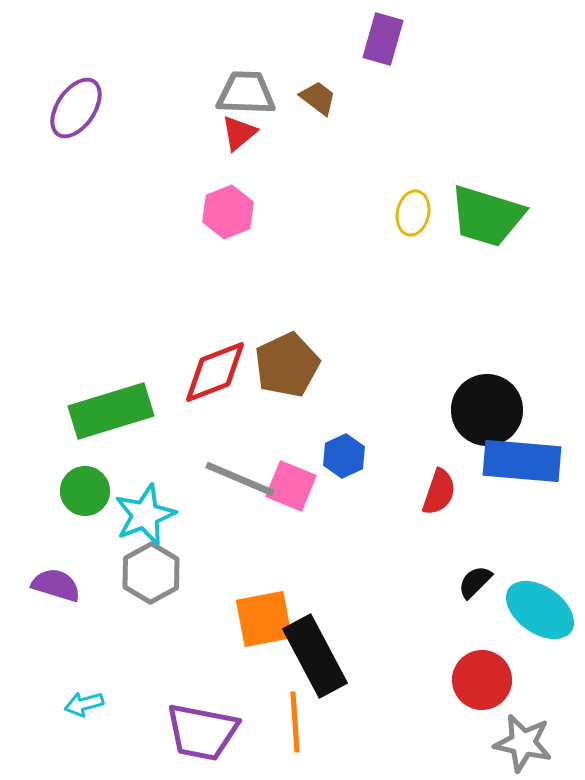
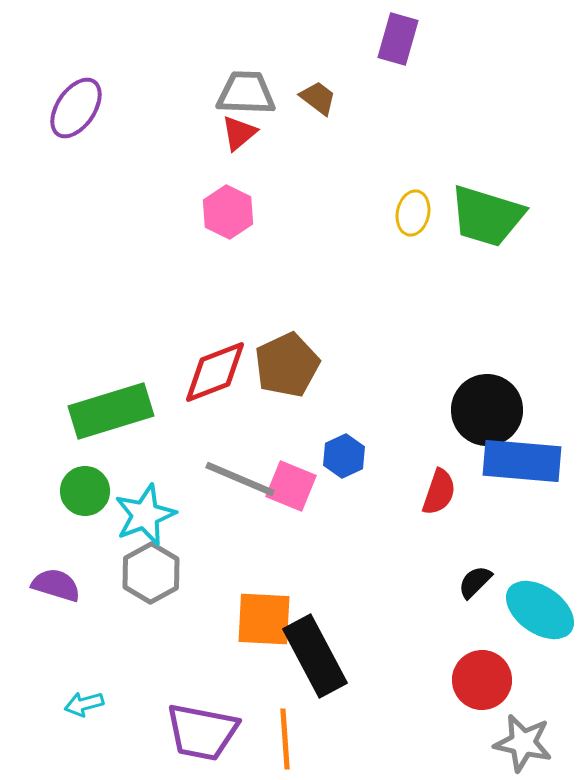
purple rectangle: moved 15 px right
pink hexagon: rotated 12 degrees counterclockwise
orange square: rotated 14 degrees clockwise
orange line: moved 10 px left, 17 px down
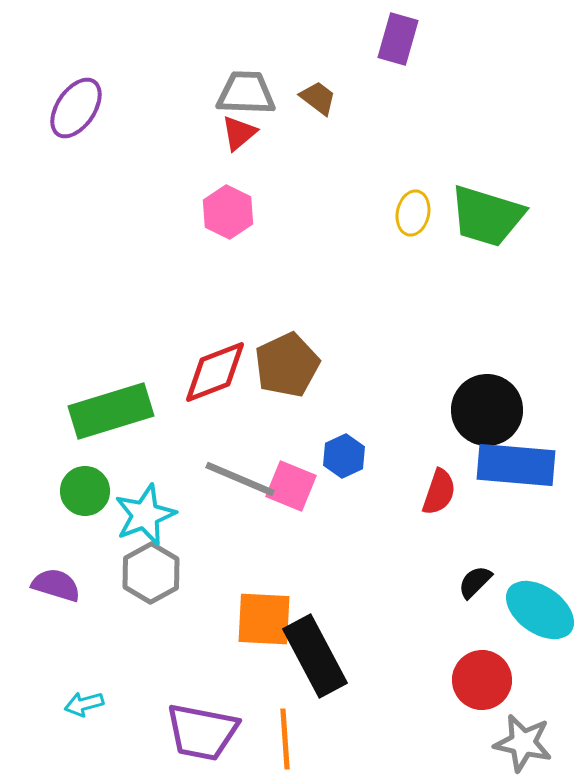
blue rectangle: moved 6 px left, 4 px down
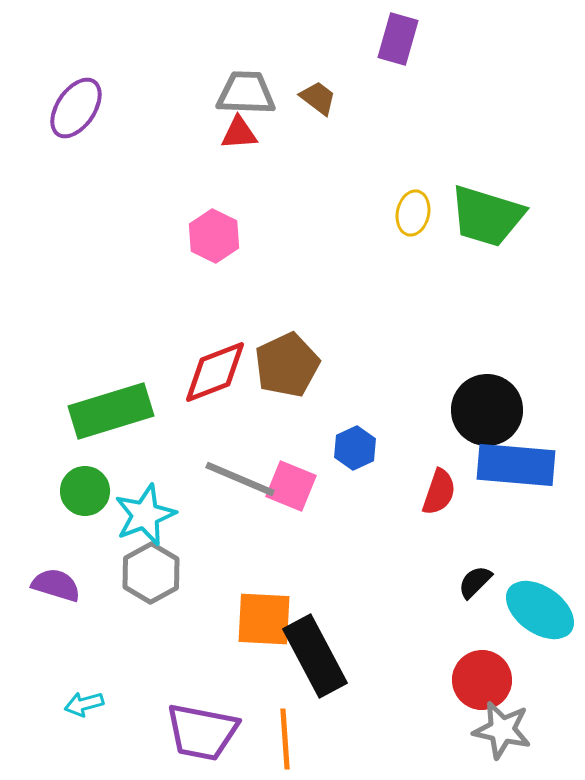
red triangle: rotated 36 degrees clockwise
pink hexagon: moved 14 px left, 24 px down
blue hexagon: moved 11 px right, 8 px up
gray star: moved 21 px left, 13 px up
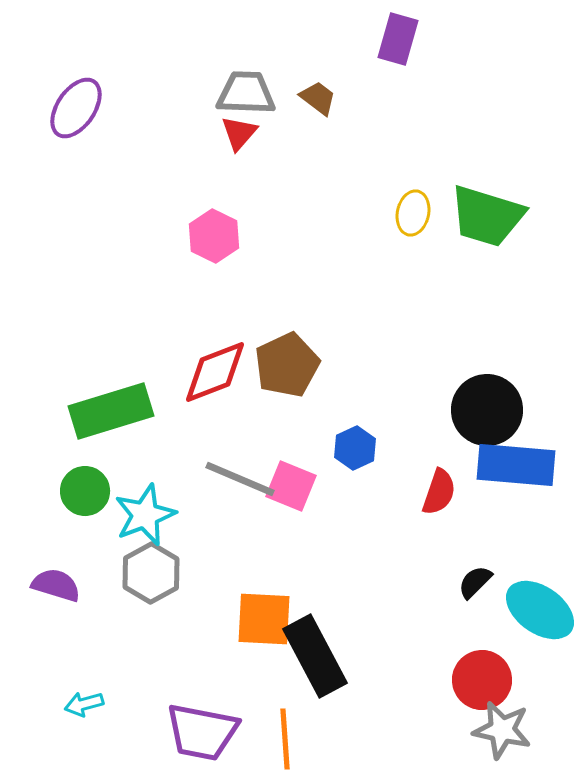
red triangle: rotated 45 degrees counterclockwise
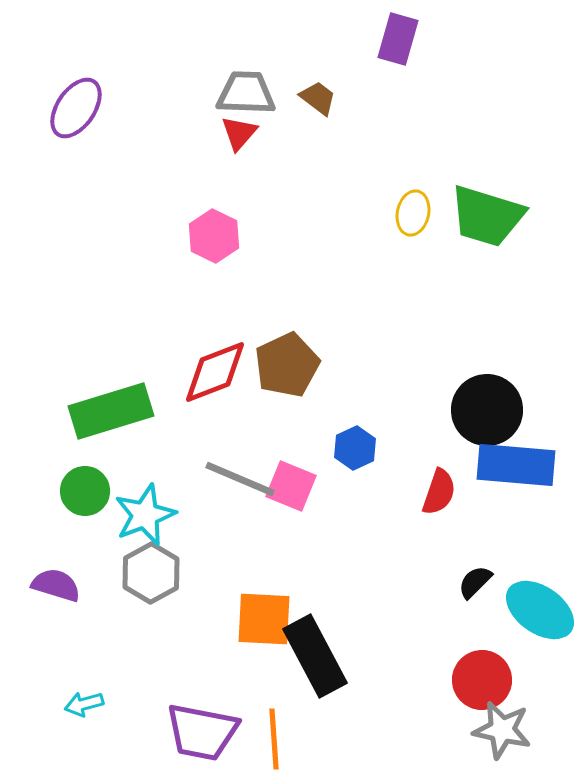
orange line: moved 11 px left
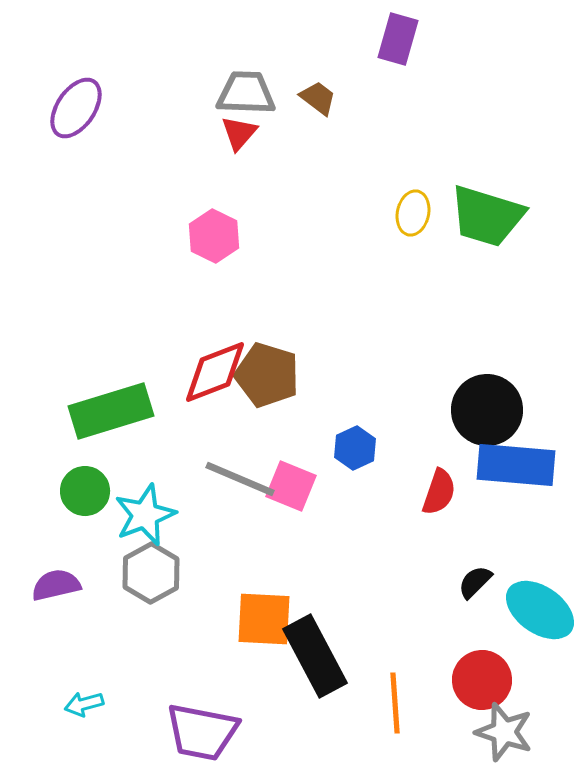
brown pentagon: moved 20 px left, 10 px down; rotated 30 degrees counterclockwise
purple semicircle: rotated 30 degrees counterclockwise
gray star: moved 2 px right, 2 px down; rotated 6 degrees clockwise
orange line: moved 121 px right, 36 px up
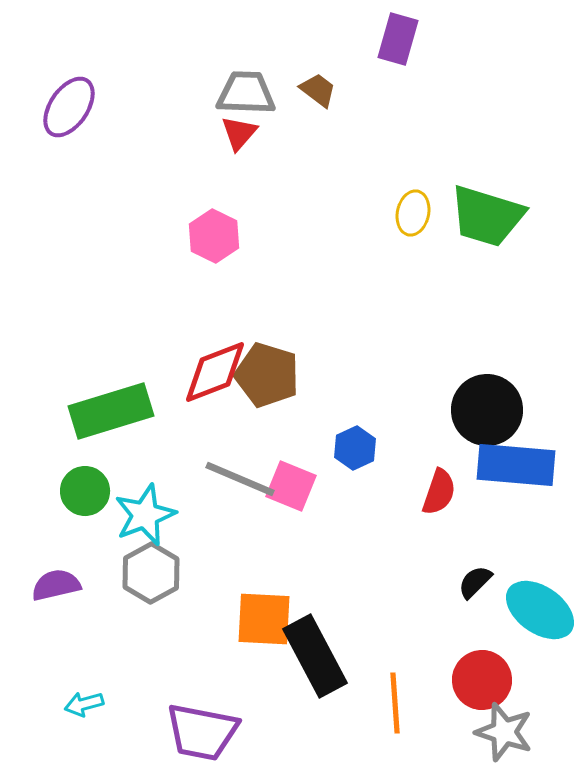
brown trapezoid: moved 8 px up
purple ellipse: moved 7 px left, 1 px up
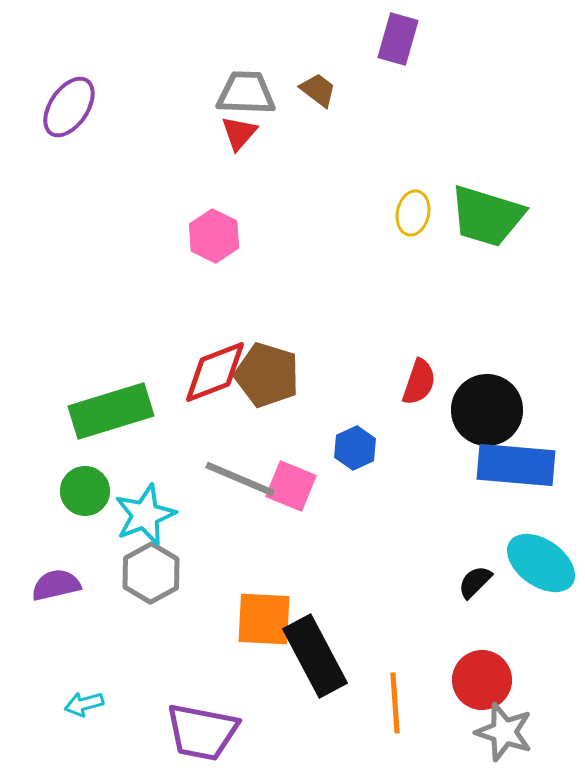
red semicircle: moved 20 px left, 110 px up
cyan ellipse: moved 1 px right, 47 px up
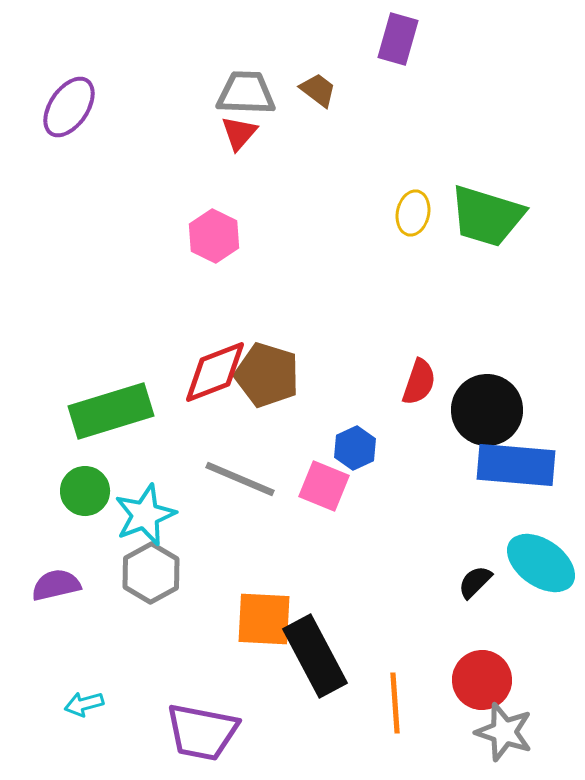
pink square: moved 33 px right
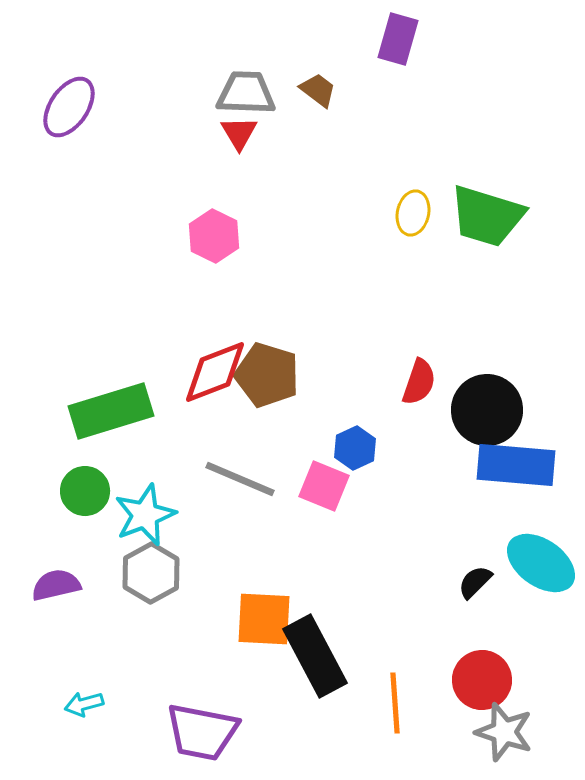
red triangle: rotated 12 degrees counterclockwise
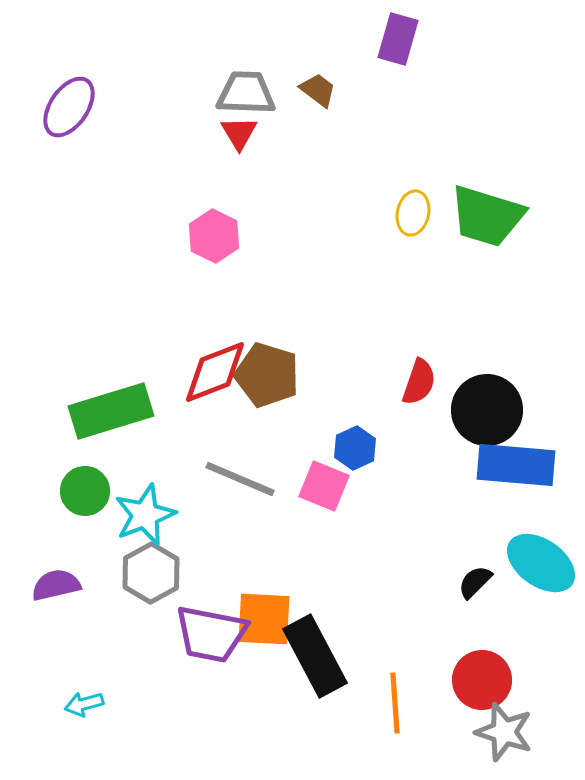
purple trapezoid: moved 9 px right, 98 px up
